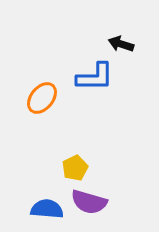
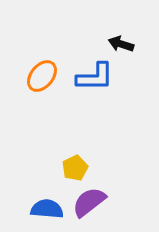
orange ellipse: moved 22 px up
purple semicircle: rotated 126 degrees clockwise
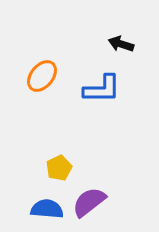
blue L-shape: moved 7 px right, 12 px down
yellow pentagon: moved 16 px left
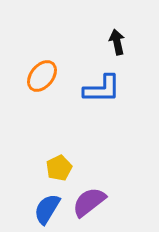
black arrow: moved 4 px left, 2 px up; rotated 60 degrees clockwise
blue semicircle: rotated 64 degrees counterclockwise
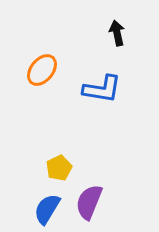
black arrow: moved 9 px up
orange ellipse: moved 6 px up
blue L-shape: rotated 9 degrees clockwise
purple semicircle: rotated 30 degrees counterclockwise
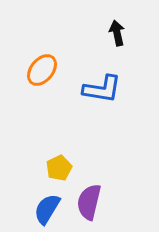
purple semicircle: rotated 9 degrees counterclockwise
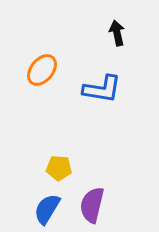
yellow pentagon: rotated 30 degrees clockwise
purple semicircle: moved 3 px right, 3 px down
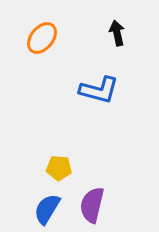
orange ellipse: moved 32 px up
blue L-shape: moved 3 px left, 1 px down; rotated 6 degrees clockwise
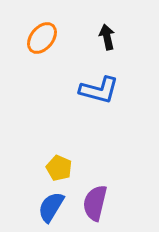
black arrow: moved 10 px left, 4 px down
yellow pentagon: rotated 20 degrees clockwise
purple semicircle: moved 3 px right, 2 px up
blue semicircle: moved 4 px right, 2 px up
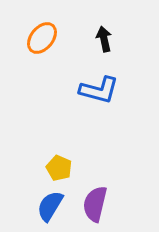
black arrow: moved 3 px left, 2 px down
purple semicircle: moved 1 px down
blue semicircle: moved 1 px left, 1 px up
